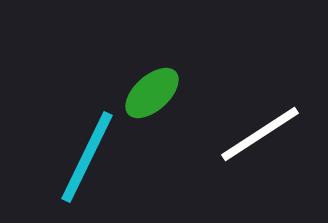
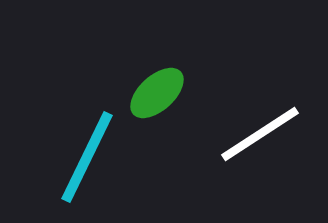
green ellipse: moved 5 px right
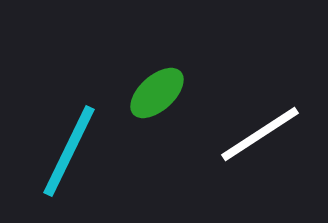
cyan line: moved 18 px left, 6 px up
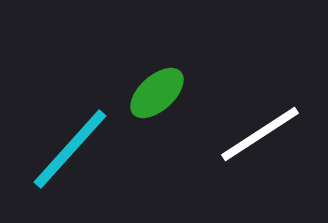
cyan line: moved 1 px right, 2 px up; rotated 16 degrees clockwise
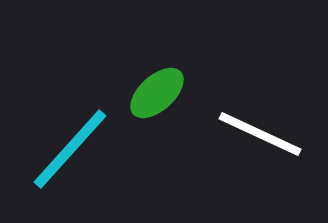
white line: rotated 58 degrees clockwise
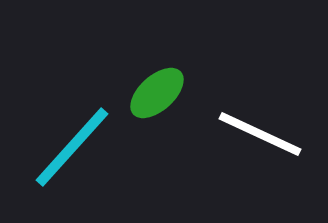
cyan line: moved 2 px right, 2 px up
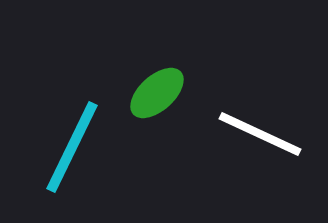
cyan line: rotated 16 degrees counterclockwise
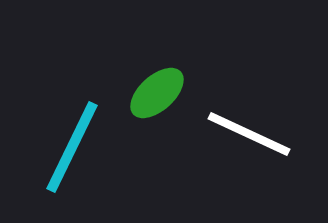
white line: moved 11 px left
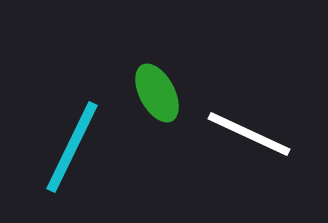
green ellipse: rotated 76 degrees counterclockwise
